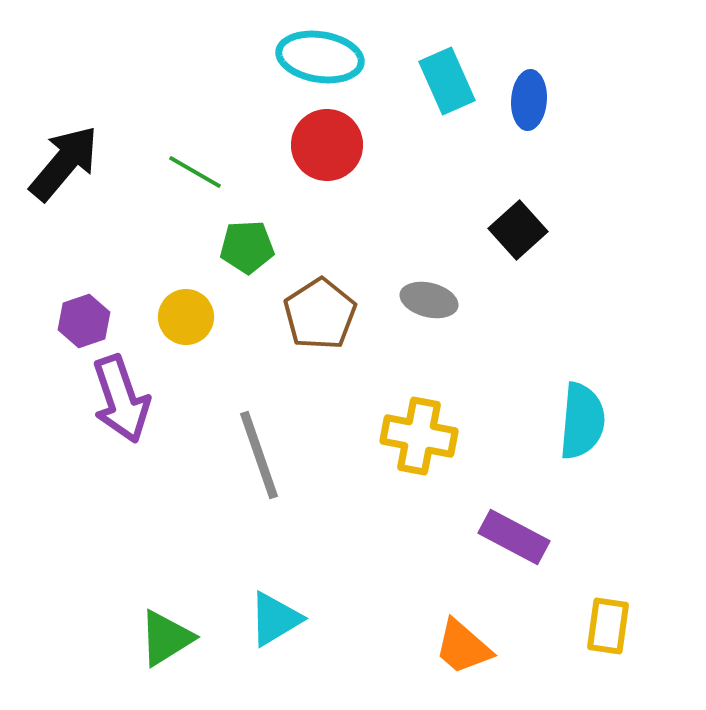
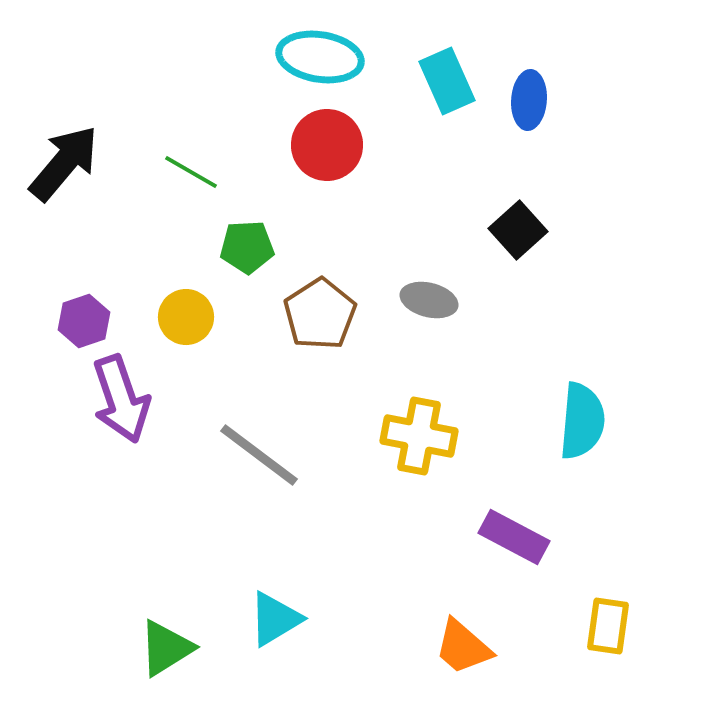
green line: moved 4 px left
gray line: rotated 34 degrees counterclockwise
green triangle: moved 10 px down
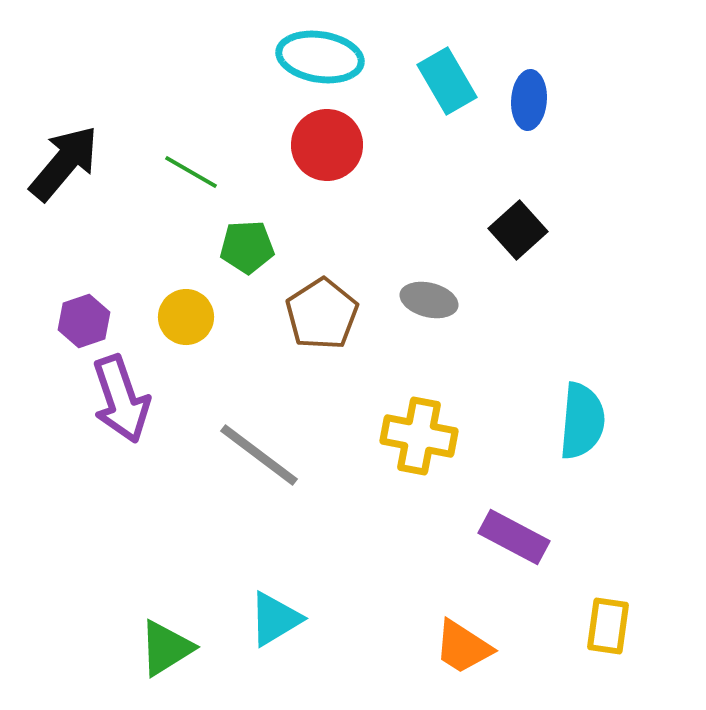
cyan rectangle: rotated 6 degrees counterclockwise
brown pentagon: moved 2 px right
orange trapezoid: rotated 8 degrees counterclockwise
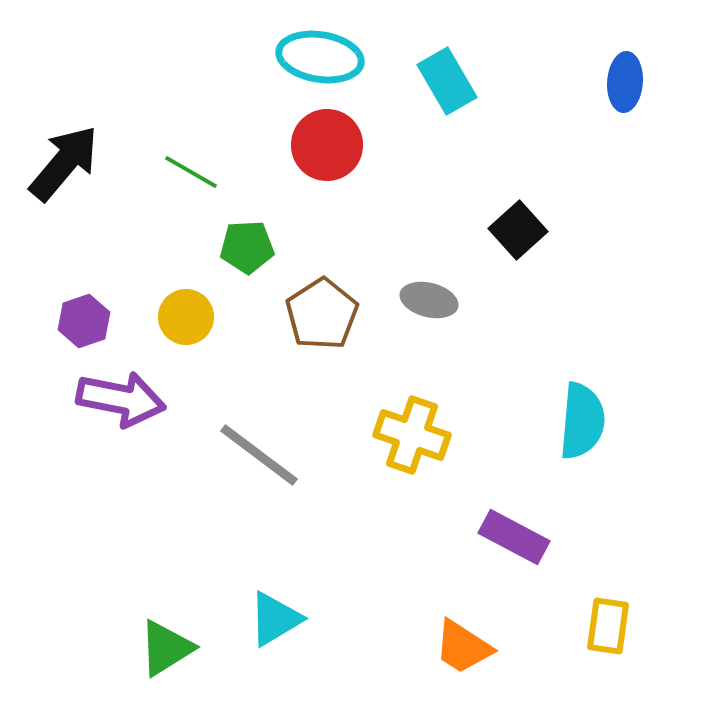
blue ellipse: moved 96 px right, 18 px up
purple arrow: rotated 60 degrees counterclockwise
yellow cross: moved 7 px left, 1 px up; rotated 8 degrees clockwise
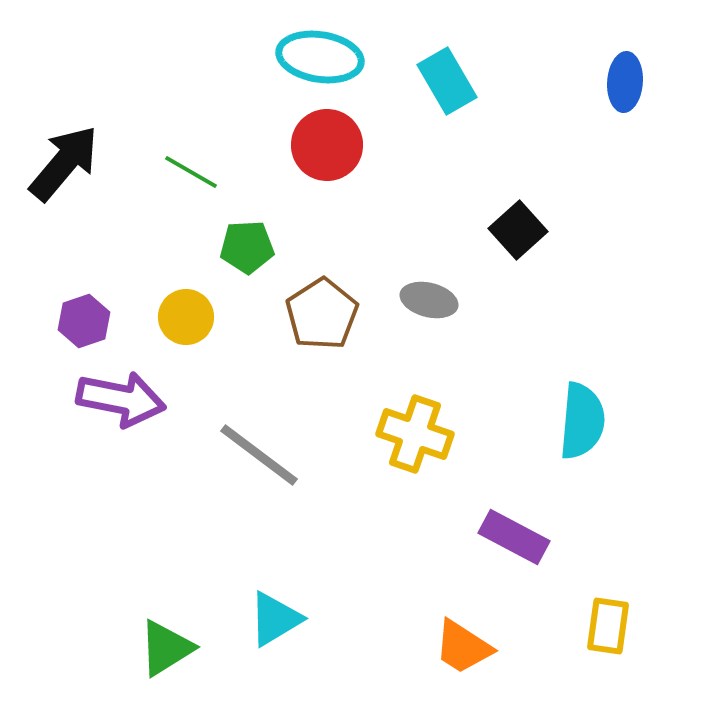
yellow cross: moved 3 px right, 1 px up
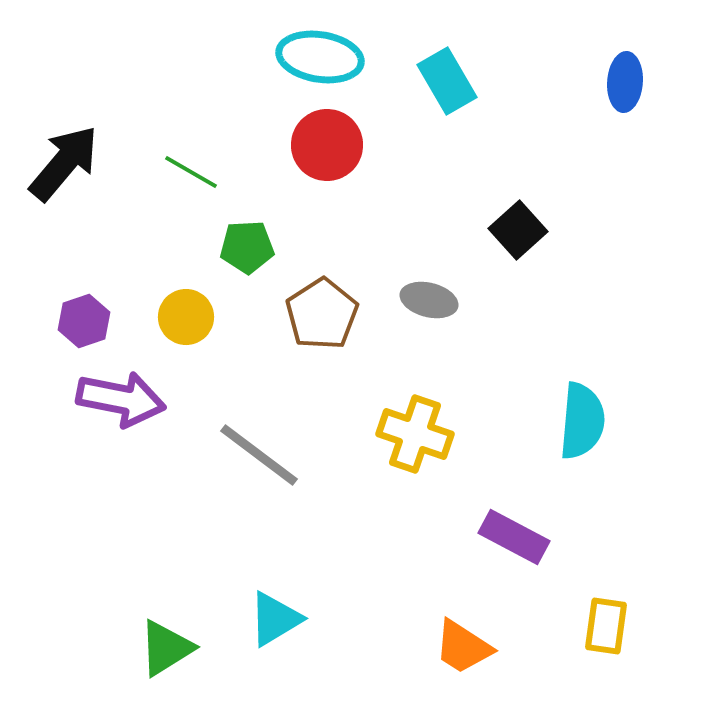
yellow rectangle: moved 2 px left
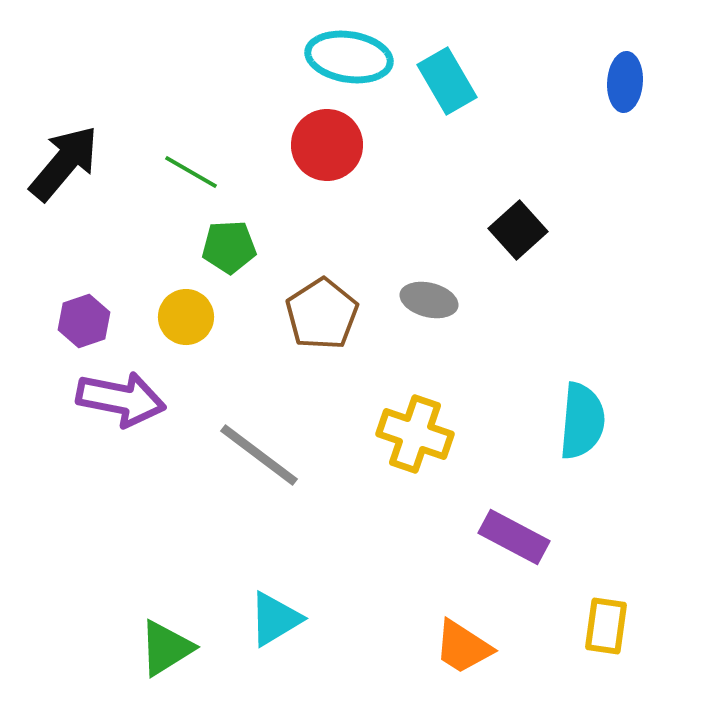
cyan ellipse: moved 29 px right
green pentagon: moved 18 px left
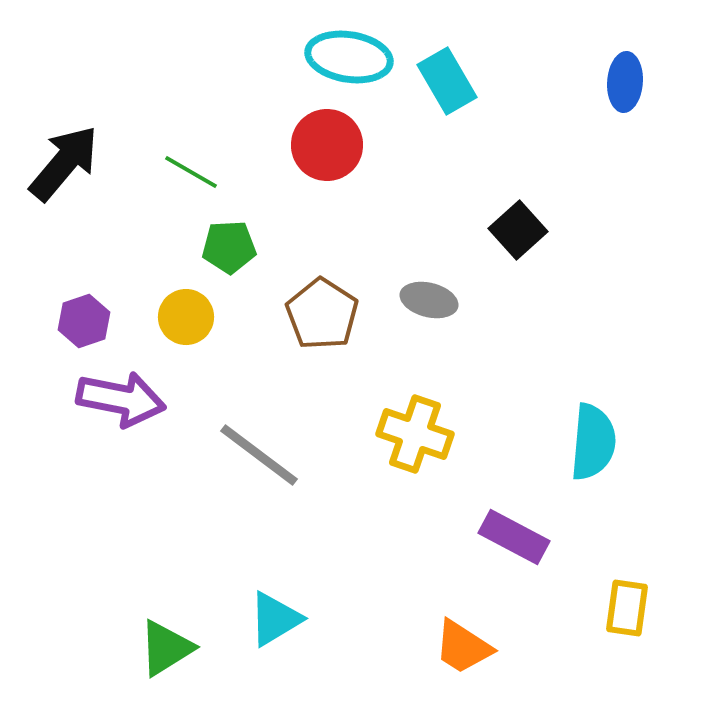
brown pentagon: rotated 6 degrees counterclockwise
cyan semicircle: moved 11 px right, 21 px down
yellow rectangle: moved 21 px right, 18 px up
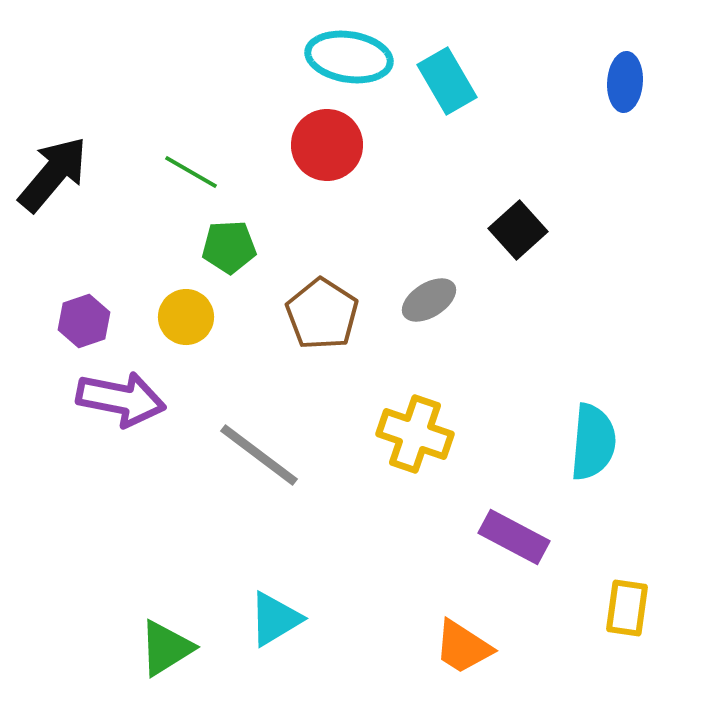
black arrow: moved 11 px left, 11 px down
gray ellipse: rotated 46 degrees counterclockwise
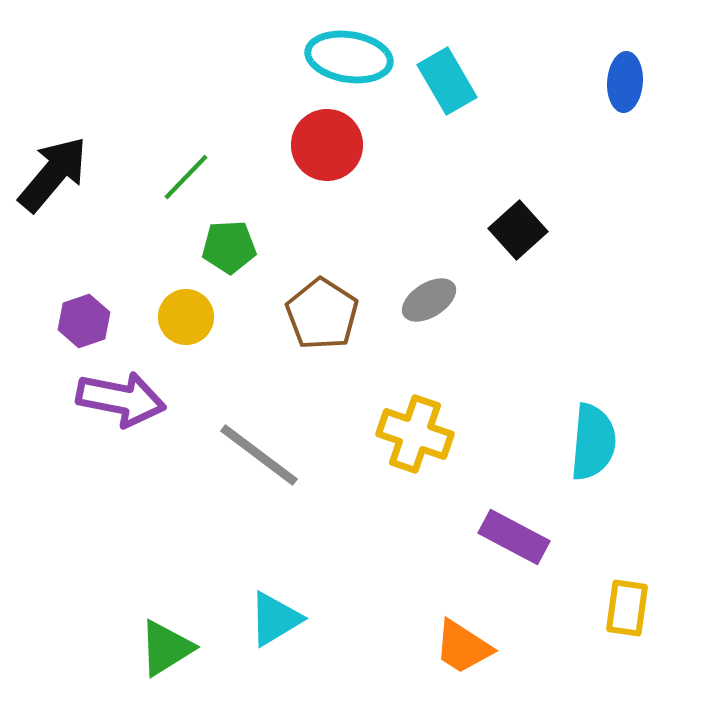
green line: moved 5 px left, 5 px down; rotated 76 degrees counterclockwise
